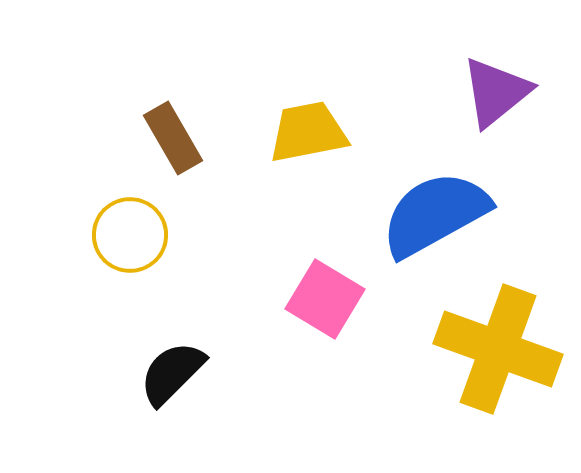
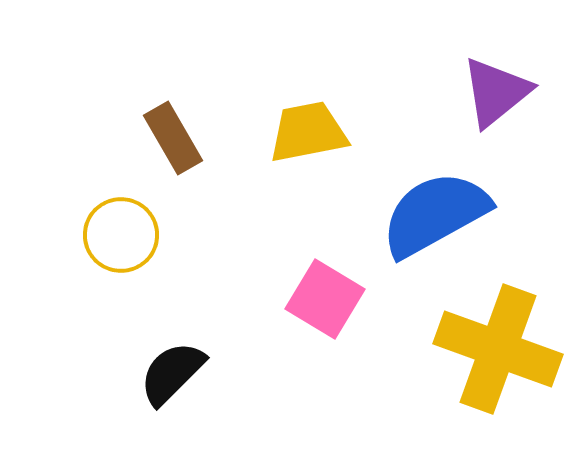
yellow circle: moved 9 px left
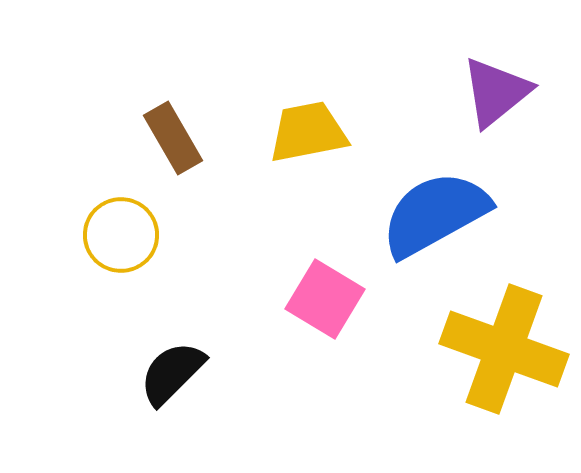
yellow cross: moved 6 px right
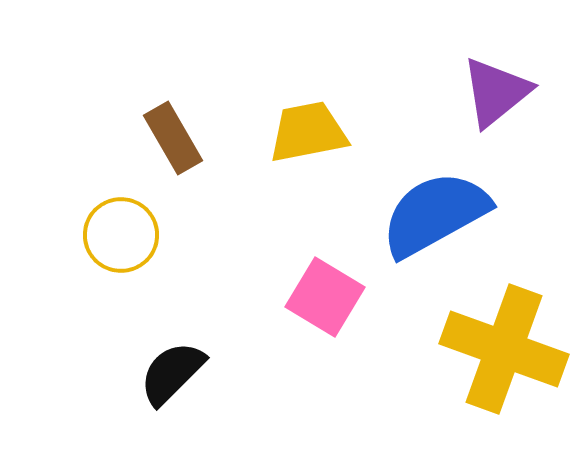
pink square: moved 2 px up
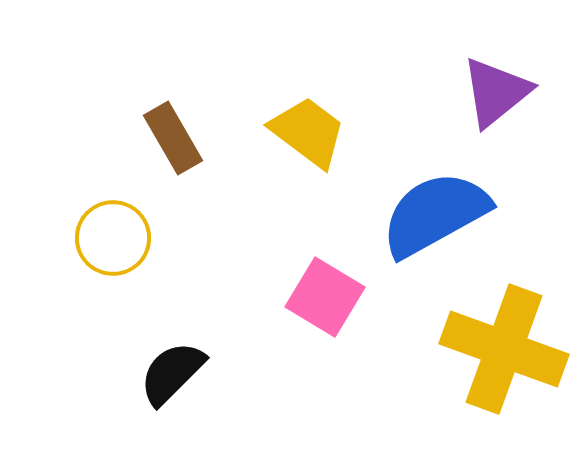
yellow trapezoid: rotated 48 degrees clockwise
yellow circle: moved 8 px left, 3 px down
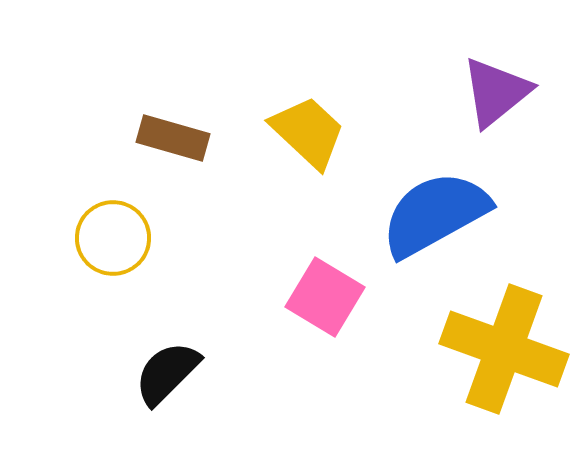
yellow trapezoid: rotated 6 degrees clockwise
brown rectangle: rotated 44 degrees counterclockwise
black semicircle: moved 5 px left
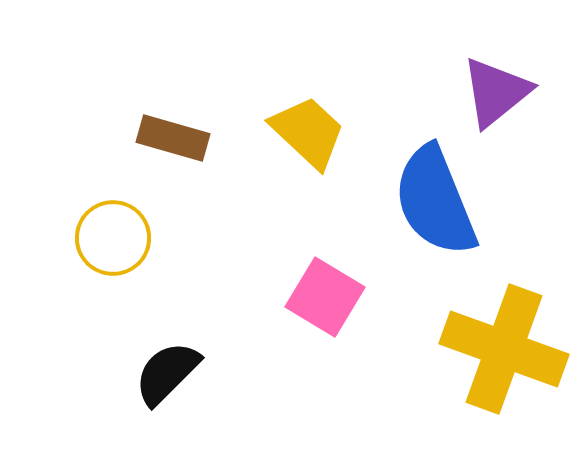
blue semicircle: moved 13 px up; rotated 83 degrees counterclockwise
